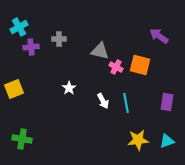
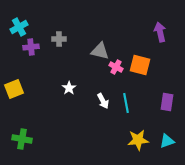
purple arrow: moved 1 px right, 4 px up; rotated 42 degrees clockwise
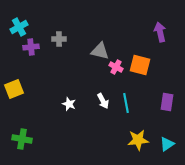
white star: moved 16 px down; rotated 16 degrees counterclockwise
cyan triangle: moved 3 px down; rotated 14 degrees counterclockwise
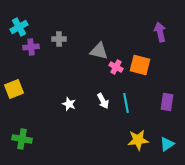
gray triangle: moved 1 px left
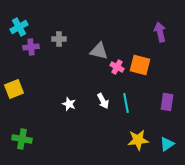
pink cross: moved 1 px right
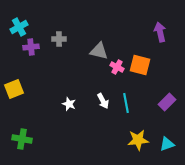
purple rectangle: rotated 36 degrees clockwise
cyan triangle: rotated 14 degrees clockwise
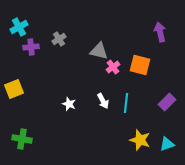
gray cross: rotated 32 degrees counterclockwise
pink cross: moved 4 px left; rotated 24 degrees clockwise
cyan line: rotated 18 degrees clockwise
yellow star: moved 2 px right; rotated 25 degrees clockwise
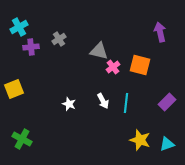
green cross: rotated 18 degrees clockwise
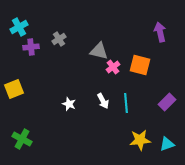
cyan line: rotated 12 degrees counterclockwise
yellow star: rotated 25 degrees counterclockwise
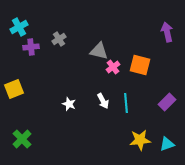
purple arrow: moved 7 px right
green cross: rotated 18 degrees clockwise
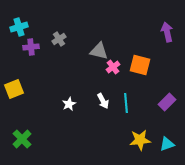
cyan cross: rotated 12 degrees clockwise
white star: rotated 24 degrees clockwise
